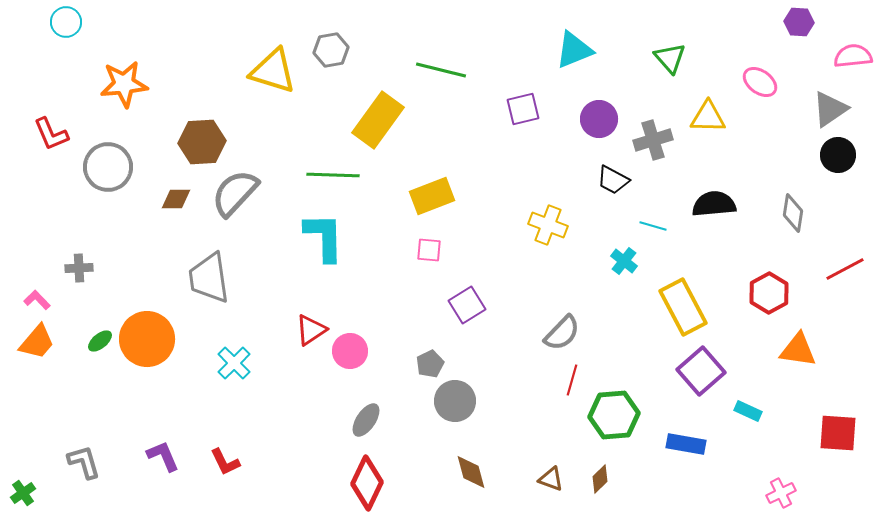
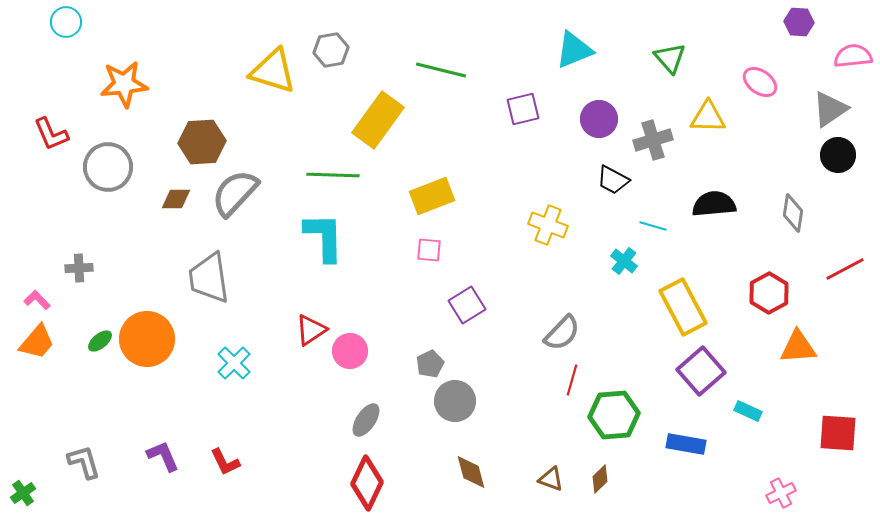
orange triangle at (798, 350): moved 3 px up; rotated 12 degrees counterclockwise
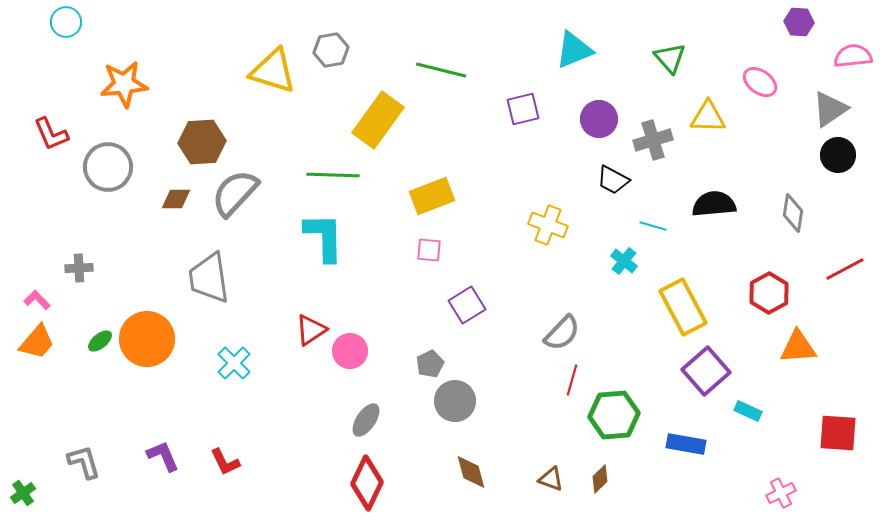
purple square at (701, 371): moved 5 px right
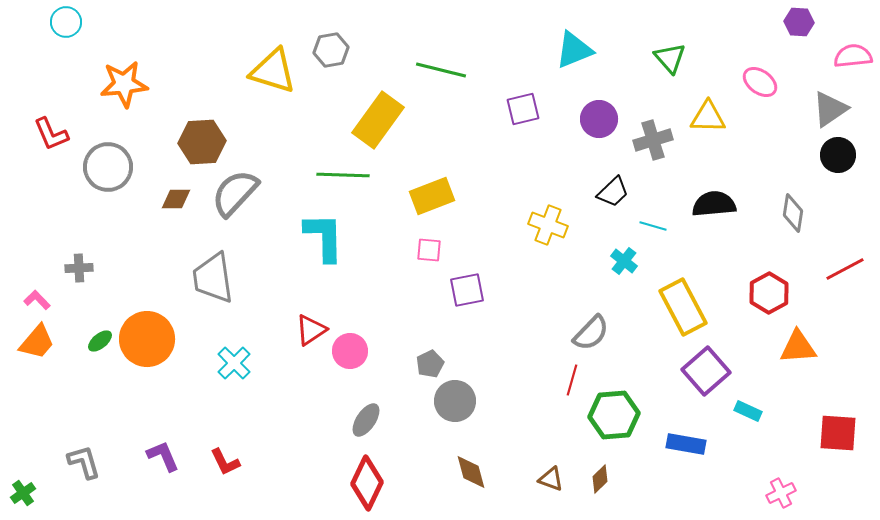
green line at (333, 175): moved 10 px right
black trapezoid at (613, 180): moved 12 px down; rotated 72 degrees counterclockwise
gray trapezoid at (209, 278): moved 4 px right
purple square at (467, 305): moved 15 px up; rotated 21 degrees clockwise
gray semicircle at (562, 333): moved 29 px right
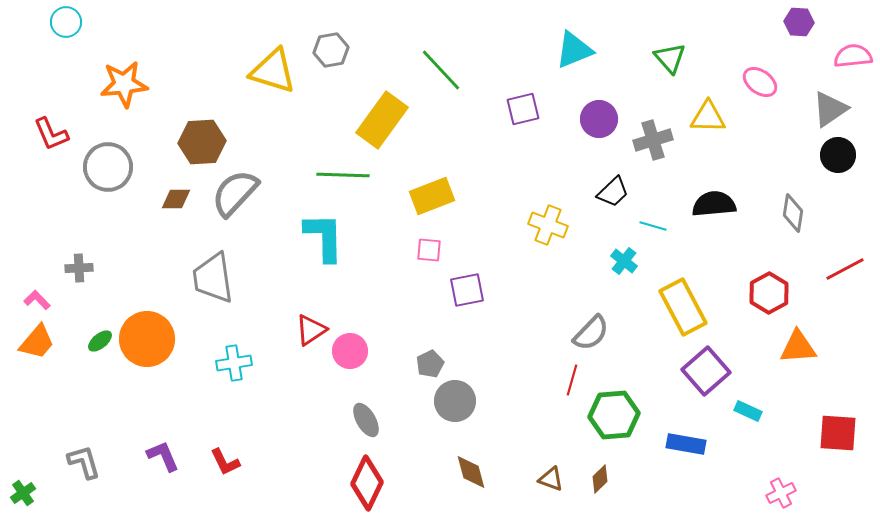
green line at (441, 70): rotated 33 degrees clockwise
yellow rectangle at (378, 120): moved 4 px right
cyan cross at (234, 363): rotated 36 degrees clockwise
gray ellipse at (366, 420): rotated 64 degrees counterclockwise
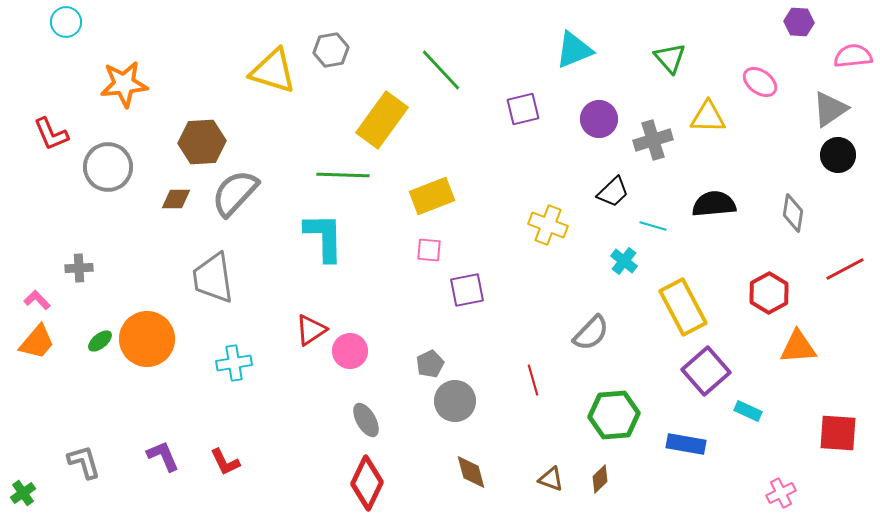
red line at (572, 380): moved 39 px left; rotated 32 degrees counterclockwise
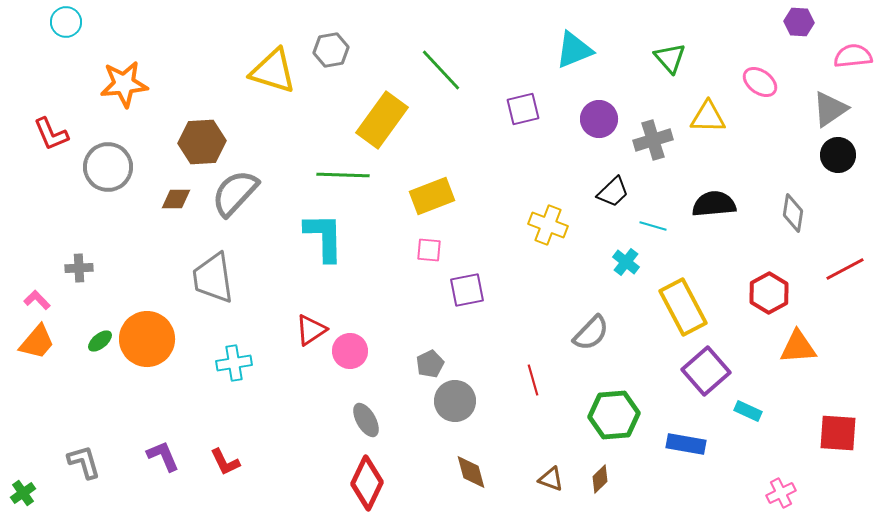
cyan cross at (624, 261): moved 2 px right, 1 px down
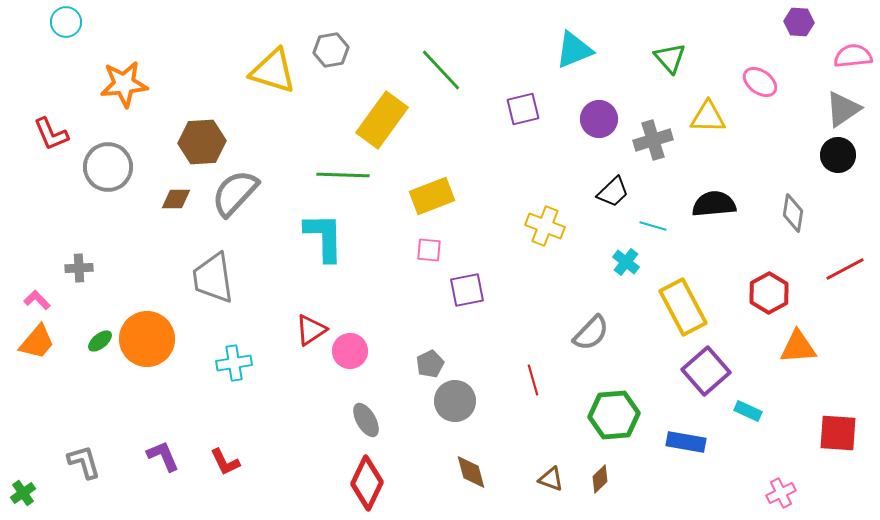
gray triangle at (830, 109): moved 13 px right
yellow cross at (548, 225): moved 3 px left, 1 px down
blue rectangle at (686, 444): moved 2 px up
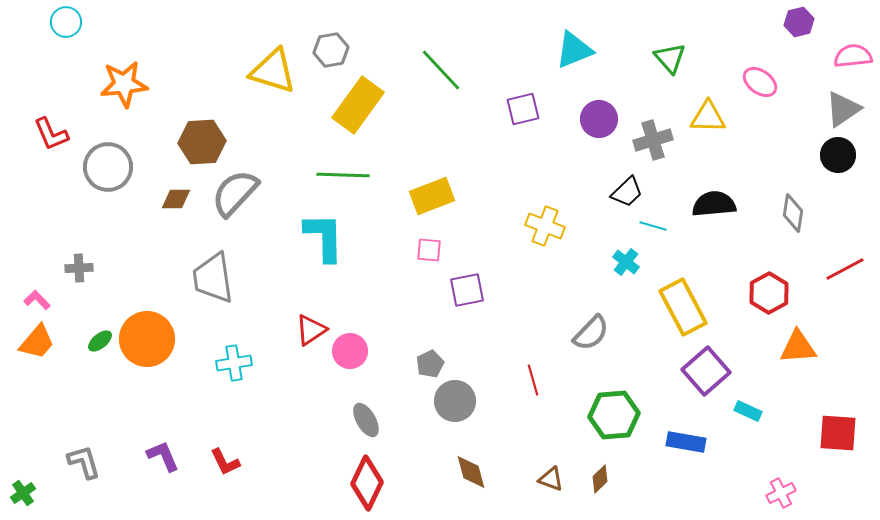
purple hexagon at (799, 22): rotated 16 degrees counterclockwise
yellow rectangle at (382, 120): moved 24 px left, 15 px up
black trapezoid at (613, 192): moved 14 px right
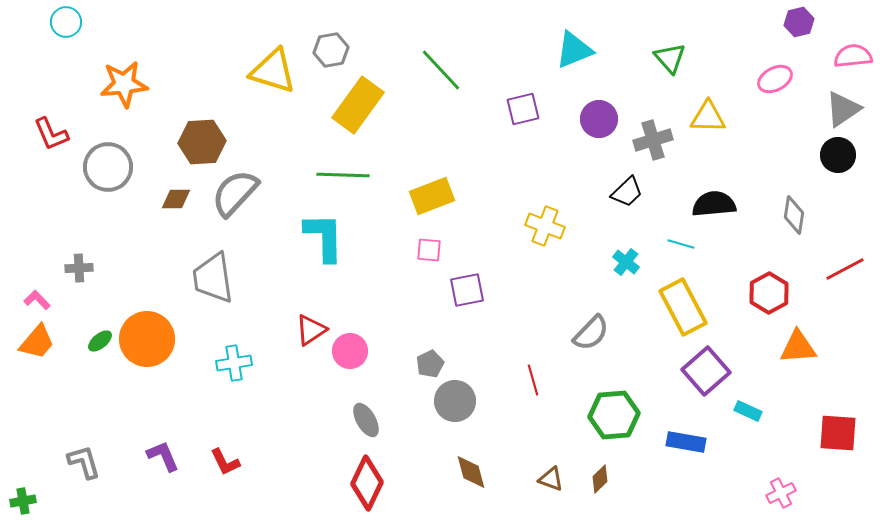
pink ellipse at (760, 82): moved 15 px right, 3 px up; rotated 64 degrees counterclockwise
gray diamond at (793, 213): moved 1 px right, 2 px down
cyan line at (653, 226): moved 28 px right, 18 px down
green cross at (23, 493): moved 8 px down; rotated 25 degrees clockwise
